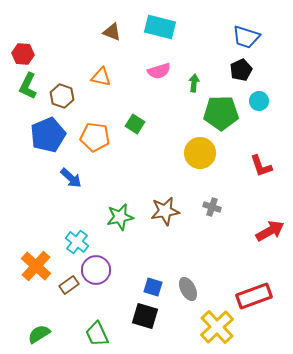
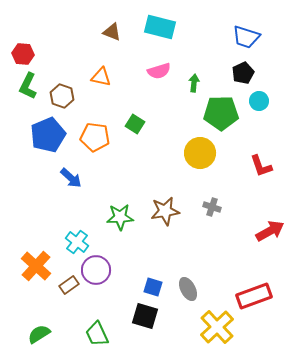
black pentagon: moved 2 px right, 3 px down
green star: rotated 8 degrees clockwise
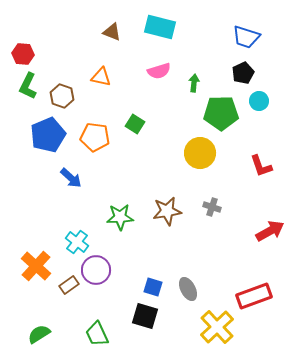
brown star: moved 2 px right
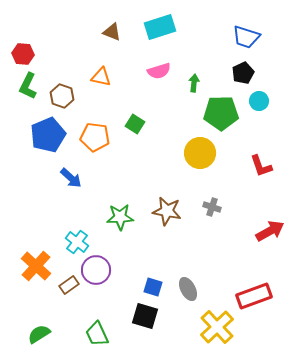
cyan rectangle: rotated 32 degrees counterclockwise
brown star: rotated 20 degrees clockwise
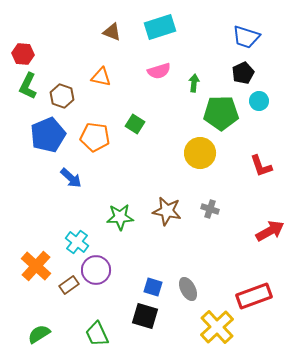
gray cross: moved 2 px left, 2 px down
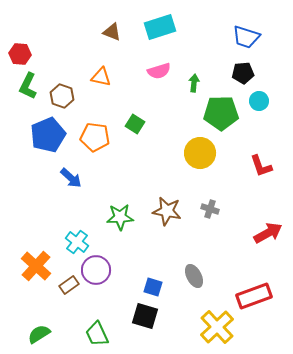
red hexagon: moved 3 px left
black pentagon: rotated 20 degrees clockwise
red arrow: moved 2 px left, 2 px down
gray ellipse: moved 6 px right, 13 px up
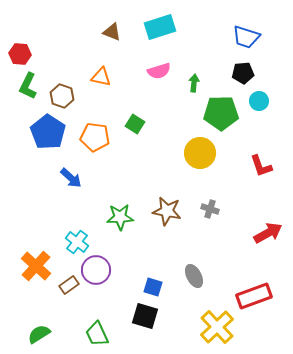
blue pentagon: moved 3 px up; rotated 16 degrees counterclockwise
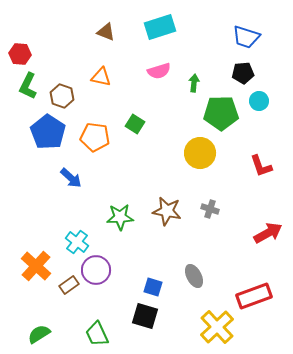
brown triangle: moved 6 px left
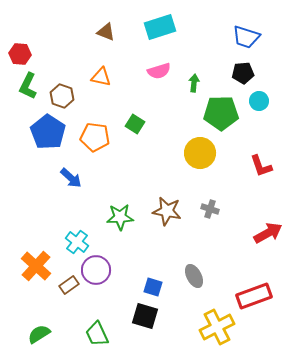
yellow cross: rotated 16 degrees clockwise
